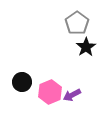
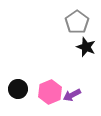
gray pentagon: moved 1 px up
black star: rotated 18 degrees counterclockwise
black circle: moved 4 px left, 7 px down
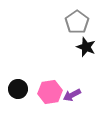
pink hexagon: rotated 15 degrees clockwise
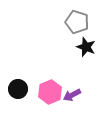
gray pentagon: rotated 20 degrees counterclockwise
pink hexagon: rotated 15 degrees counterclockwise
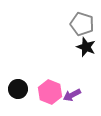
gray pentagon: moved 5 px right, 2 px down
pink hexagon: rotated 15 degrees counterclockwise
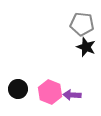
gray pentagon: rotated 10 degrees counterclockwise
purple arrow: rotated 30 degrees clockwise
